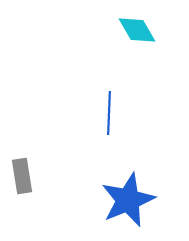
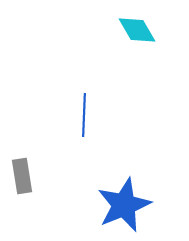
blue line: moved 25 px left, 2 px down
blue star: moved 4 px left, 5 px down
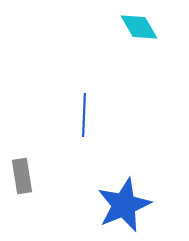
cyan diamond: moved 2 px right, 3 px up
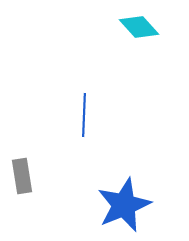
cyan diamond: rotated 12 degrees counterclockwise
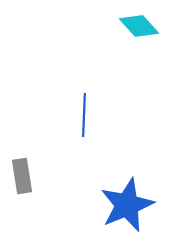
cyan diamond: moved 1 px up
blue star: moved 3 px right
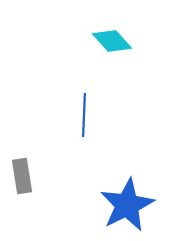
cyan diamond: moved 27 px left, 15 px down
blue star: rotated 4 degrees counterclockwise
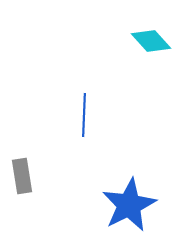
cyan diamond: moved 39 px right
blue star: moved 2 px right
